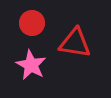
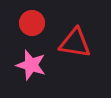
pink star: rotated 12 degrees counterclockwise
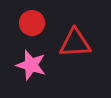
red triangle: rotated 12 degrees counterclockwise
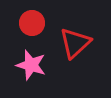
red triangle: rotated 40 degrees counterclockwise
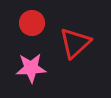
pink star: moved 3 px down; rotated 20 degrees counterclockwise
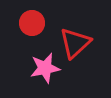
pink star: moved 14 px right; rotated 8 degrees counterclockwise
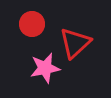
red circle: moved 1 px down
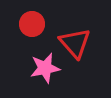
red triangle: rotated 28 degrees counterclockwise
